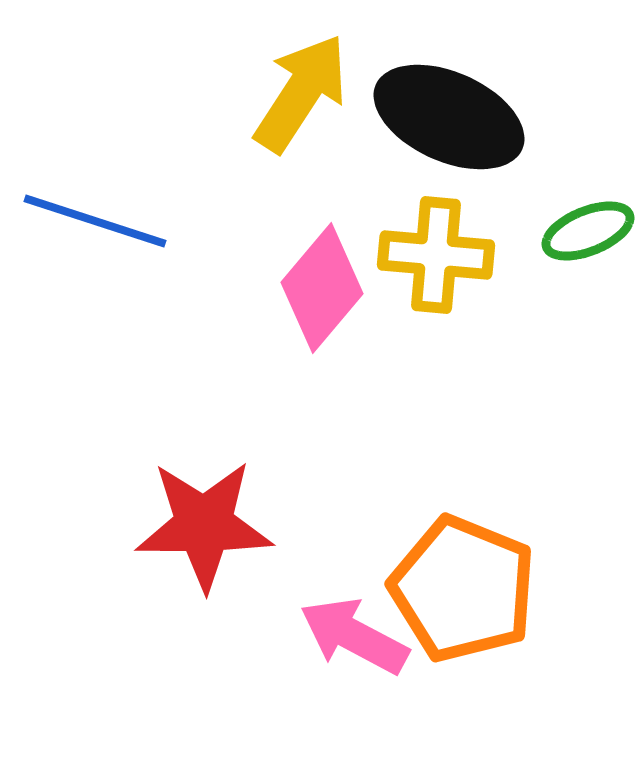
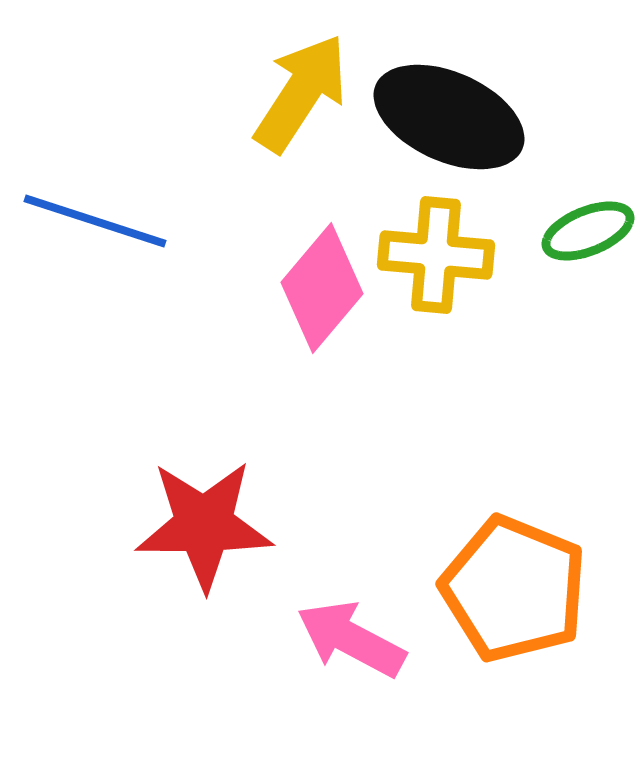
orange pentagon: moved 51 px right
pink arrow: moved 3 px left, 3 px down
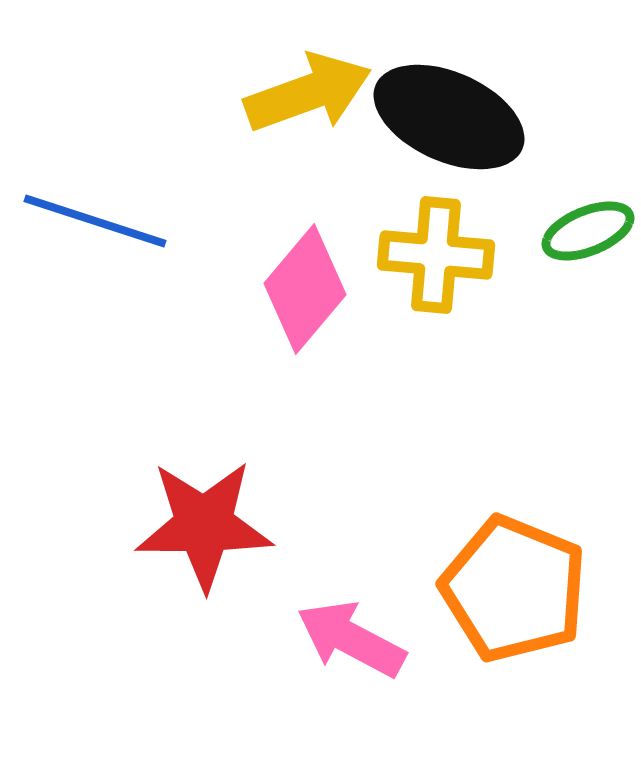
yellow arrow: moved 7 px right; rotated 37 degrees clockwise
pink diamond: moved 17 px left, 1 px down
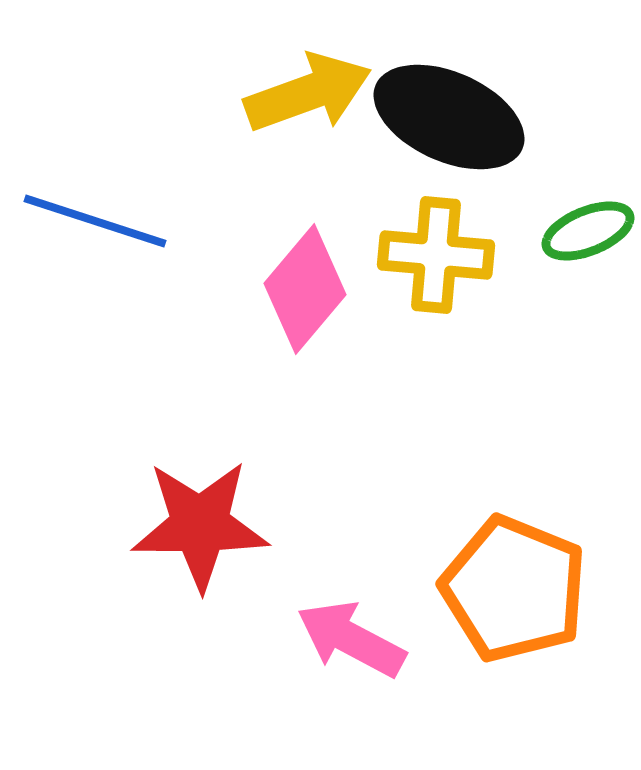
red star: moved 4 px left
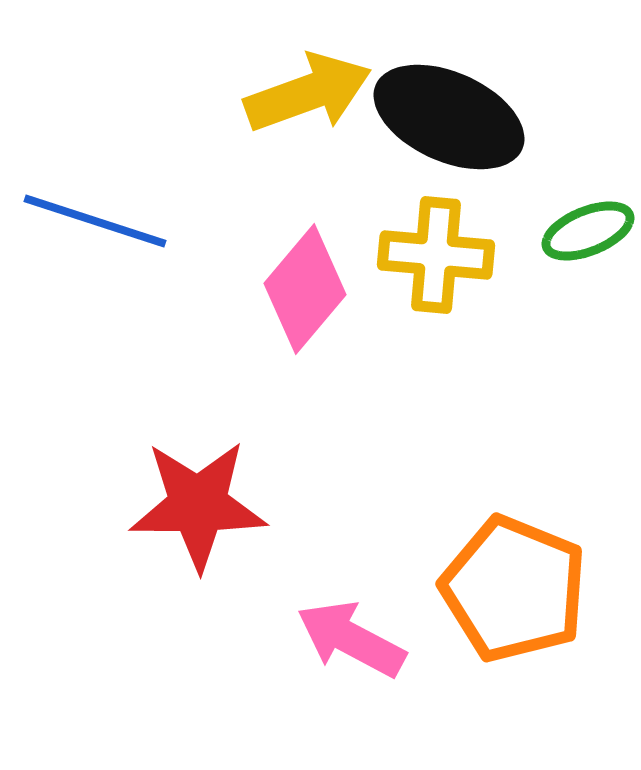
red star: moved 2 px left, 20 px up
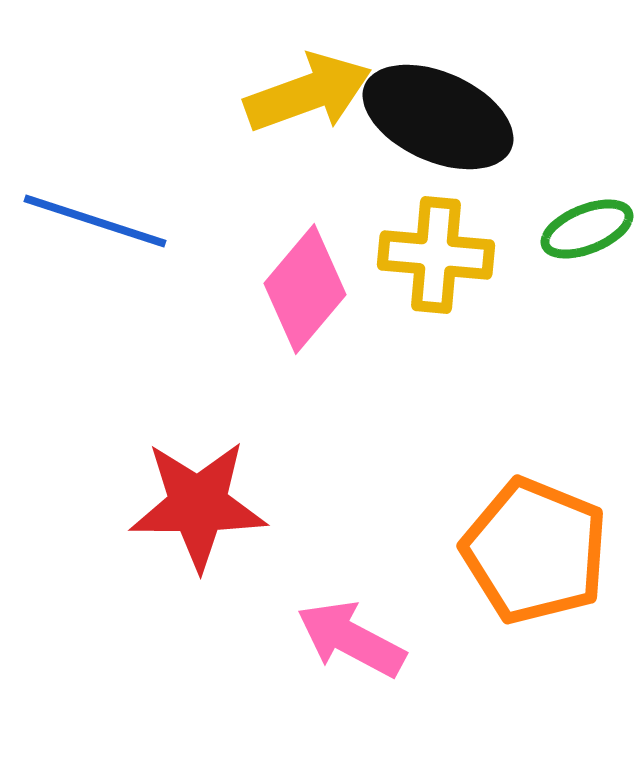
black ellipse: moved 11 px left
green ellipse: moved 1 px left, 2 px up
orange pentagon: moved 21 px right, 38 px up
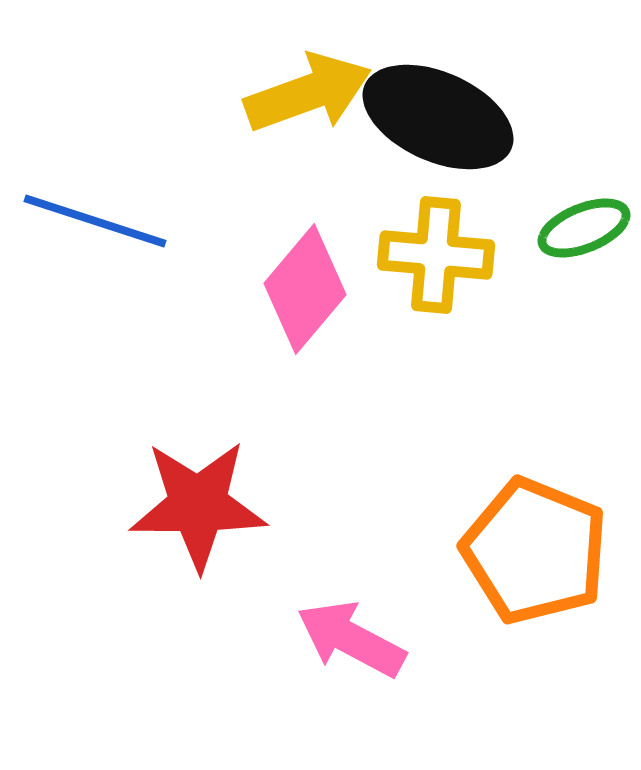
green ellipse: moved 3 px left, 1 px up
